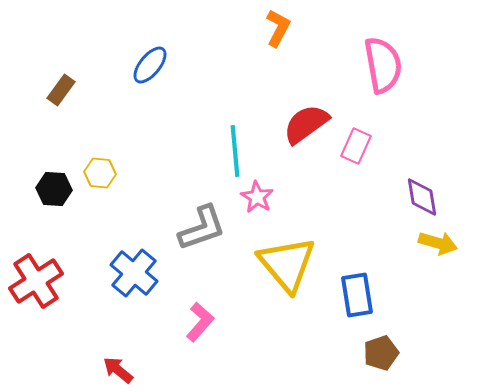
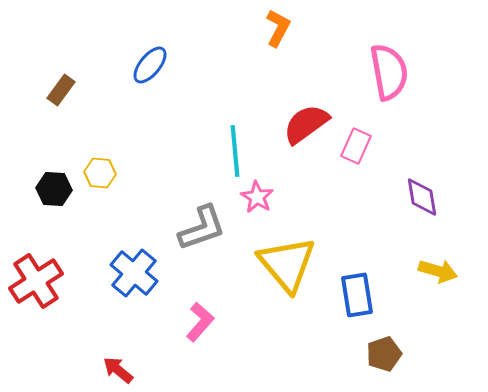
pink semicircle: moved 6 px right, 7 px down
yellow arrow: moved 28 px down
brown pentagon: moved 3 px right, 1 px down
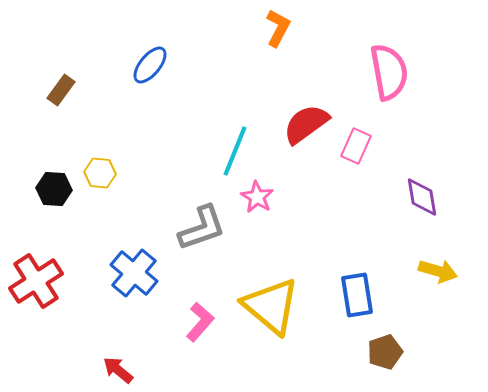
cyan line: rotated 27 degrees clockwise
yellow triangle: moved 16 px left, 42 px down; rotated 10 degrees counterclockwise
brown pentagon: moved 1 px right, 2 px up
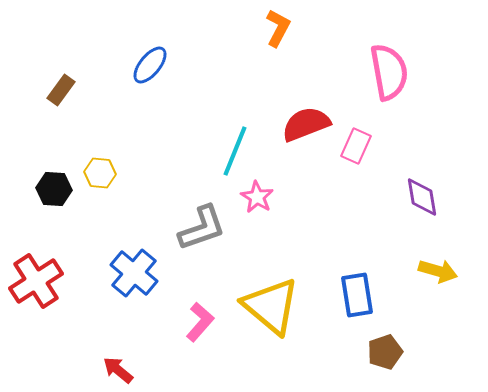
red semicircle: rotated 15 degrees clockwise
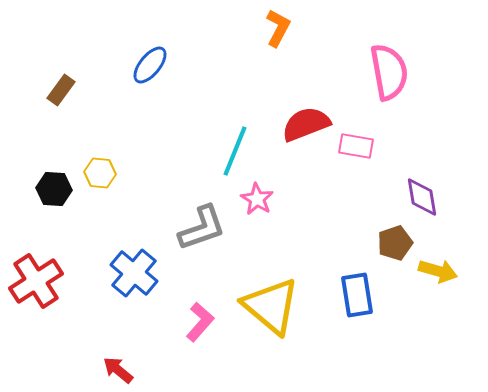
pink rectangle: rotated 76 degrees clockwise
pink star: moved 2 px down
brown pentagon: moved 10 px right, 109 px up
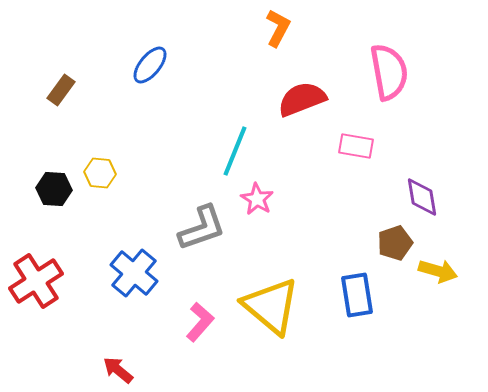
red semicircle: moved 4 px left, 25 px up
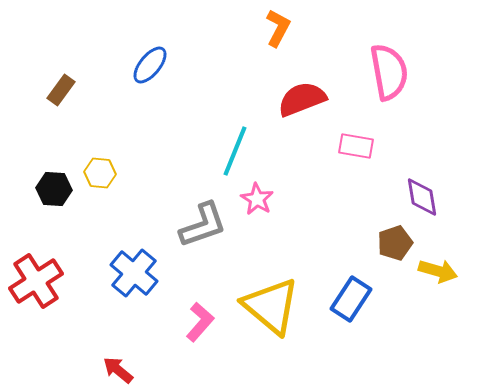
gray L-shape: moved 1 px right, 3 px up
blue rectangle: moved 6 px left, 4 px down; rotated 42 degrees clockwise
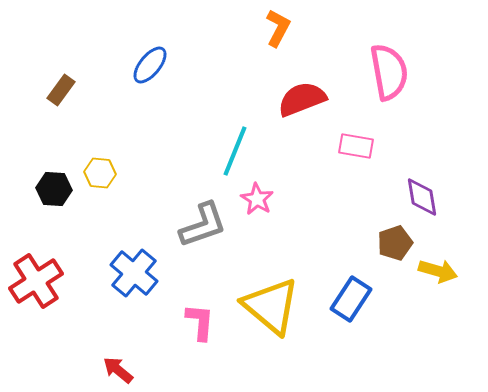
pink L-shape: rotated 36 degrees counterclockwise
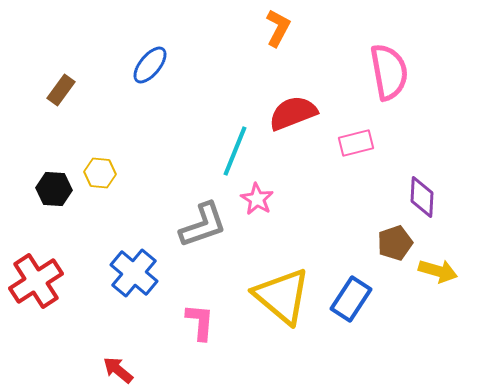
red semicircle: moved 9 px left, 14 px down
pink rectangle: moved 3 px up; rotated 24 degrees counterclockwise
purple diamond: rotated 12 degrees clockwise
yellow triangle: moved 11 px right, 10 px up
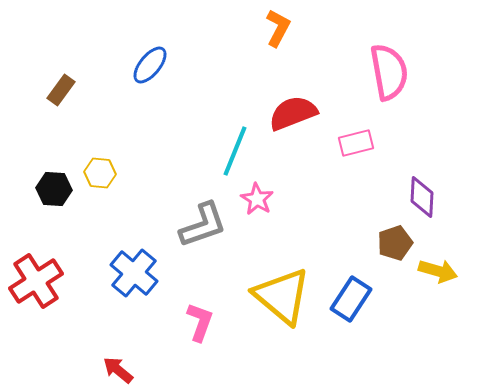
pink L-shape: rotated 15 degrees clockwise
